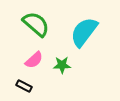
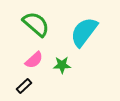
black rectangle: rotated 70 degrees counterclockwise
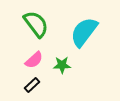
green semicircle: rotated 12 degrees clockwise
black rectangle: moved 8 px right, 1 px up
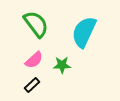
cyan semicircle: rotated 12 degrees counterclockwise
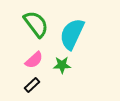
cyan semicircle: moved 12 px left, 2 px down
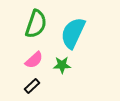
green semicircle: rotated 56 degrees clockwise
cyan semicircle: moved 1 px right, 1 px up
black rectangle: moved 1 px down
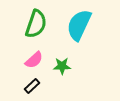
cyan semicircle: moved 6 px right, 8 px up
green star: moved 1 px down
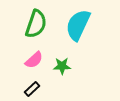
cyan semicircle: moved 1 px left
black rectangle: moved 3 px down
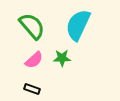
green semicircle: moved 4 px left, 2 px down; rotated 60 degrees counterclockwise
green star: moved 8 px up
black rectangle: rotated 63 degrees clockwise
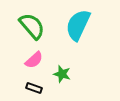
green star: moved 16 px down; rotated 18 degrees clockwise
black rectangle: moved 2 px right, 1 px up
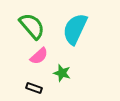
cyan semicircle: moved 3 px left, 4 px down
pink semicircle: moved 5 px right, 4 px up
green star: moved 1 px up
